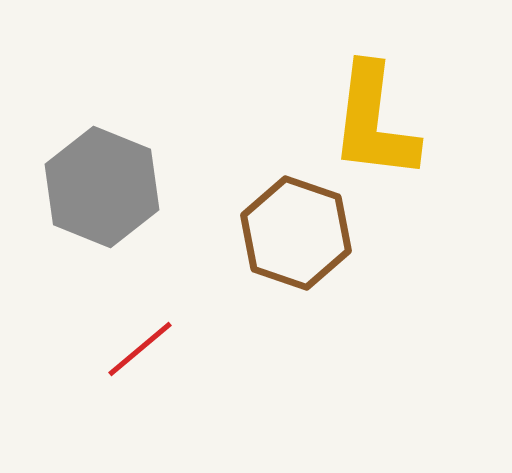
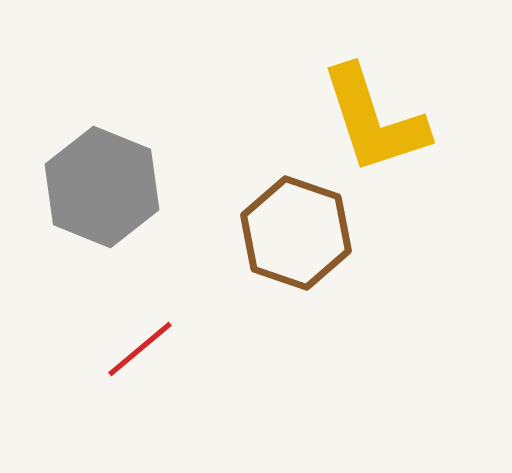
yellow L-shape: moved 2 px up; rotated 25 degrees counterclockwise
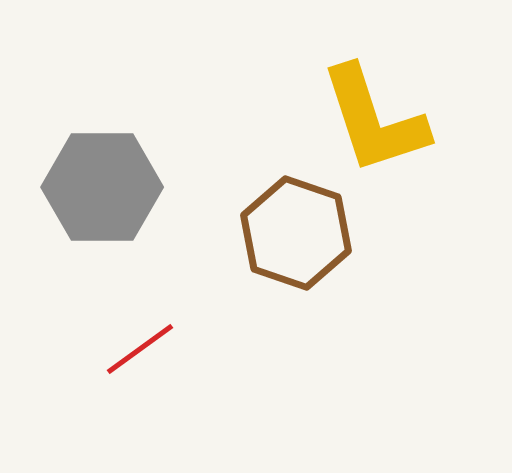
gray hexagon: rotated 22 degrees counterclockwise
red line: rotated 4 degrees clockwise
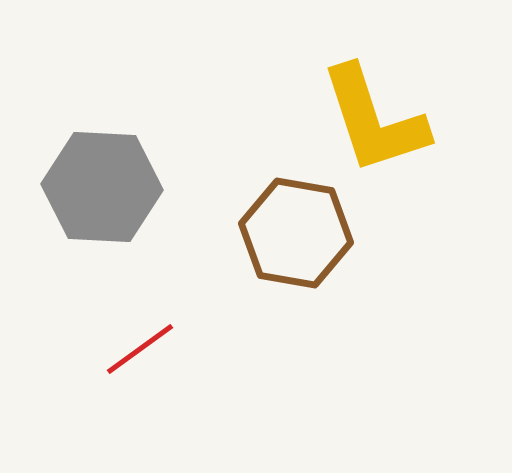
gray hexagon: rotated 3 degrees clockwise
brown hexagon: rotated 9 degrees counterclockwise
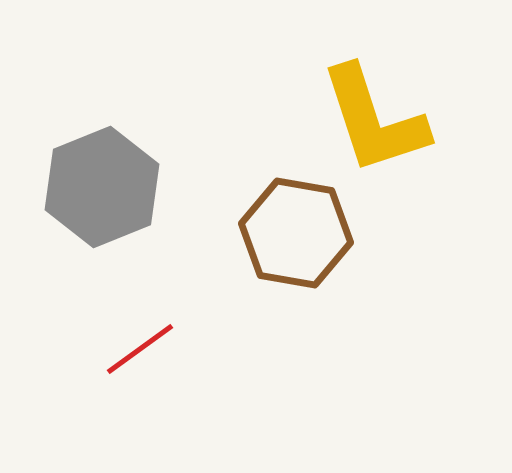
gray hexagon: rotated 25 degrees counterclockwise
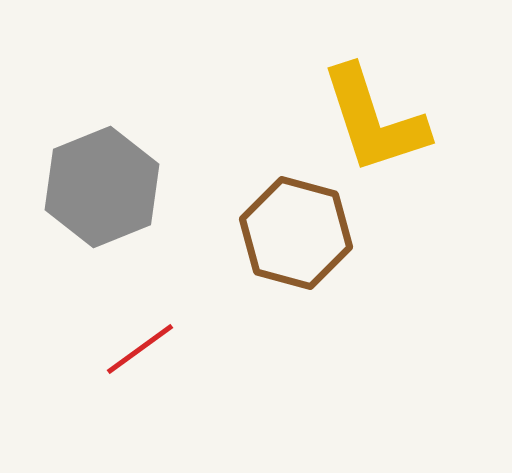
brown hexagon: rotated 5 degrees clockwise
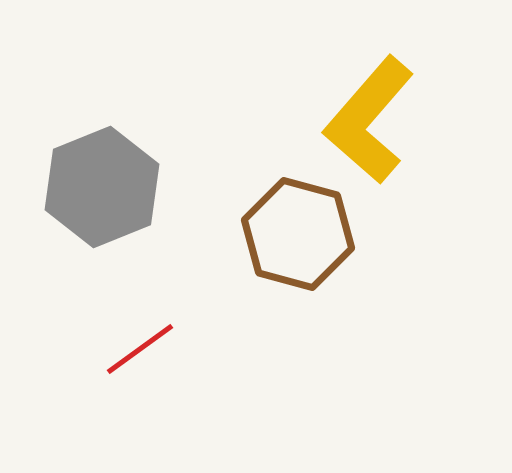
yellow L-shape: moved 5 px left; rotated 59 degrees clockwise
brown hexagon: moved 2 px right, 1 px down
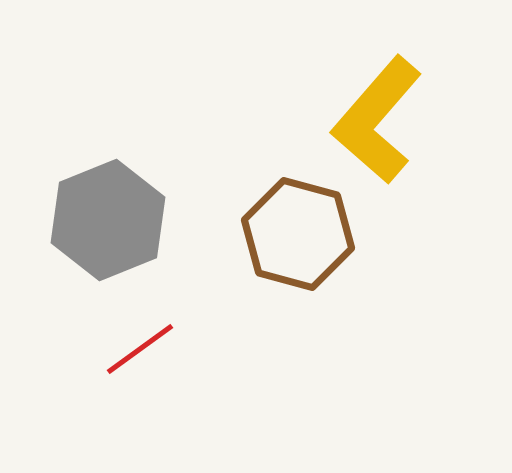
yellow L-shape: moved 8 px right
gray hexagon: moved 6 px right, 33 px down
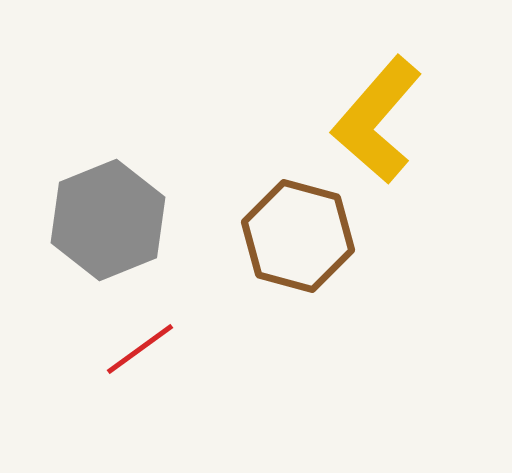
brown hexagon: moved 2 px down
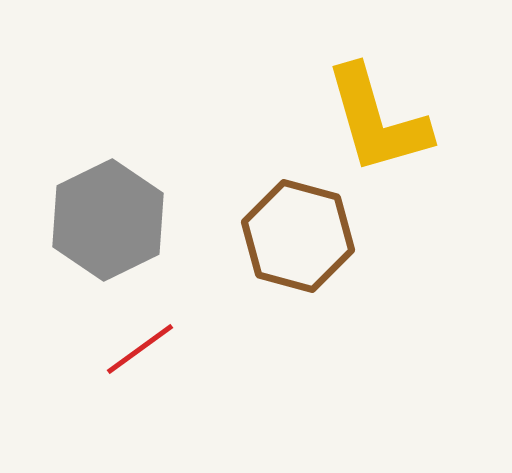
yellow L-shape: rotated 57 degrees counterclockwise
gray hexagon: rotated 4 degrees counterclockwise
